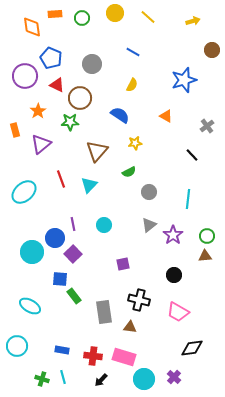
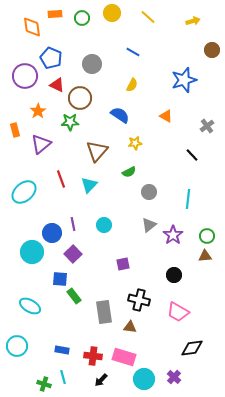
yellow circle at (115, 13): moved 3 px left
blue circle at (55, 238): moved 3 px left, 5 px up
green cross at (42, 379): moved 2 px right, 5 px down
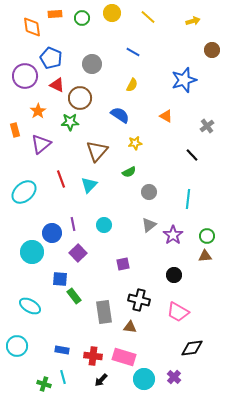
purple square at (73, 254): moved 5 px right, 1 px up
